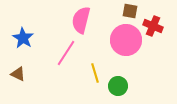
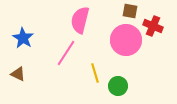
pink semicircle: moved 1 px left
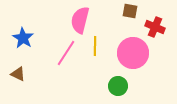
red cross: moved 2 px right, 1 px down
pink circle: moved 7 px right, 13 px down
yellow line: moved 27 px up; rotated 18 degrees clockwise
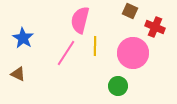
brown square: rotated 14 degrees clockwise
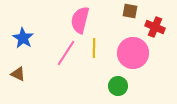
brown square: rotated 14 degrees counterclockwise
yellow line: moved 1 px left, 2 px down
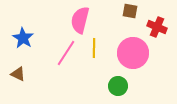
red cross: moved 2 px right
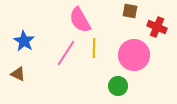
pink semicircle: rotated 44 degrees counterclockwise
blue star: moved 1 px right, 3 px down
pink circle: moved 1 px right, 2 px down
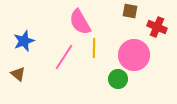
pink semicircle: moved 2 px down
blue star: rotated 20 degrees clockwise
pink line: moved 2 px left, 4 px down
brown triangle: rotated 14 degrees clockwise
green circle: moved 7 px up
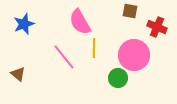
blue star: moved 17 px up
pink line: rotated 72 degrees counterclockwise
green circle: moved 1 px up
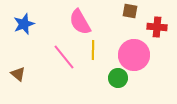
red cross: rotated 18 degrees counterclockwise
yellow line: moved 1 px left, 2 px down
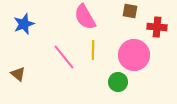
pink semicircle: moved 5 px right, 5 px up
green circle: moved 4 px down
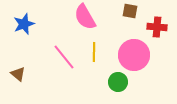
yellow line: moved 1 px right, 2 px down
